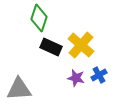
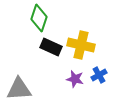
yellow cross: rotated 28 degrees counterclockwise
purple star: moved 1 px left, 1 px down
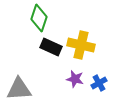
blue cross: moved 8 px down
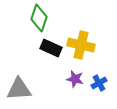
black rectangle: moved 1 px down
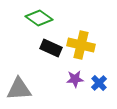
green diamond: rotated 72 degrees counterclockwise
purple star: rotated 18 degrees counterclockwise
blue cross: rotated 14 degrees counterclockwise
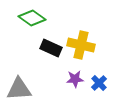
green diamond: moved 7 px left
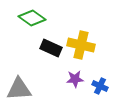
blue cross: moved 1 px right, 3 px down; rotated 21 degrees counterclockwise
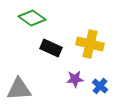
yellow cross: moved 9 px right, 1 px up
blue cross: rotated 14 degrees clockwise
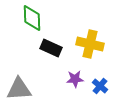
green diamond: rotated 52 degrees clockwise
